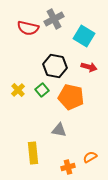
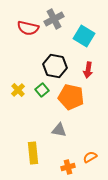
red arrow: moved 1 px left, 3 px down; rotated 84 degrees clockwise
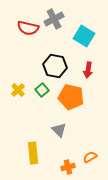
gray triangle: rotated 35 degrees clockwise
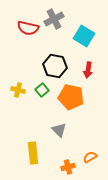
yellow cross: rotated 32 degrees counterclockwise
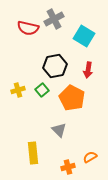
black hexagon: rotated 20 degrees counterclockwise
yellow cross: rotated 32 degrees counterclockwise
orange pentagon: moved 1 px right, 1 px down; rotated 15 degrees clockwise
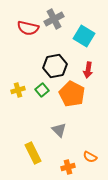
orange pentagon: moved 4 px up
yellow rectangle: rotated 20 degrees counterclockwise
orange semicircle: rotated 120 degrees counterclockwise
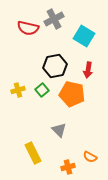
orange pentagon: rotated 15 degrees counterclockwise
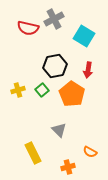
orange pentagon: rotated 20 degrees clockwise
orange semicircle: moved 5 px up
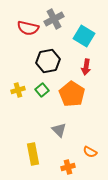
black hexagon: moved 7 px left, 5 px up
red arrow: moved 2 px left, 3 px up
yellow rectangle: moved 1 px down; rotated 15 degrees clockwise
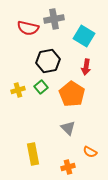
gray cross: rotated 18 degrees clockwise
green square: moved 1 px left, 3 px up
gray triangle: moved 9 px right, 2 px up
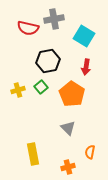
orange semicircle: rotated 72 degrees clockwise
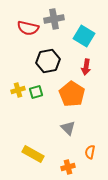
green square: moved 5 px left, 5 px down; rotated 24 degrees clockwise
yellow rectangle: rotated 50 degrees counterclockwise
